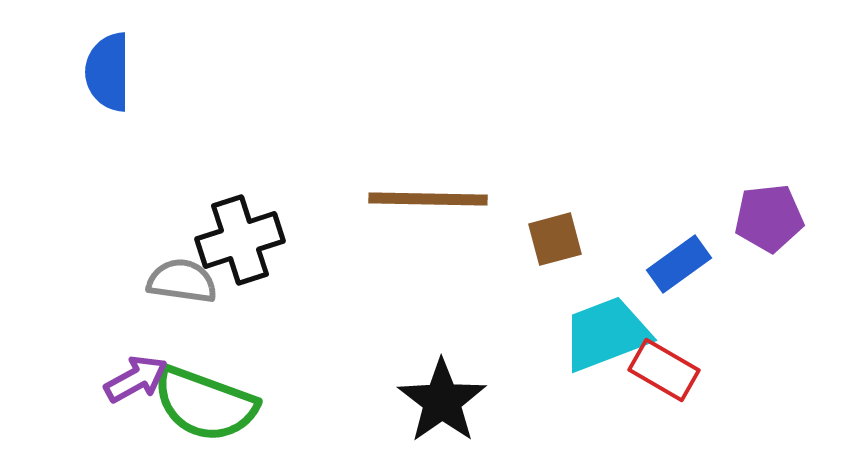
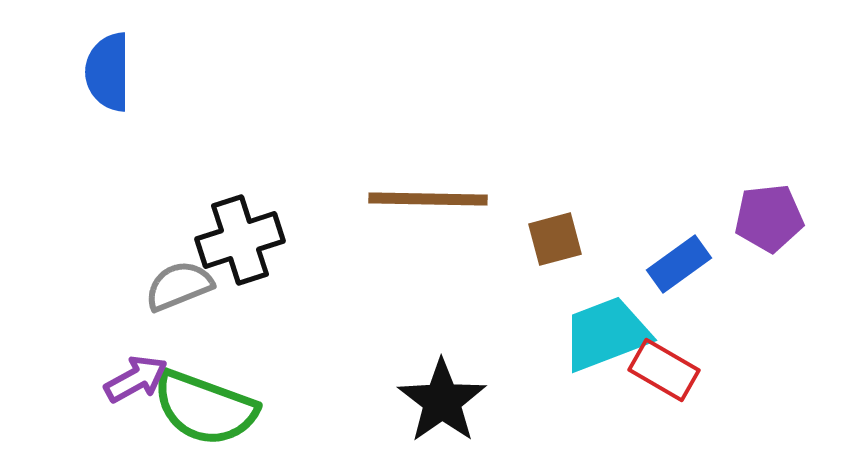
gray semicircle: moved 3 px left, 5 px down; rotated 30 degrees counterclockwise
green semicircle: moved 4 px down
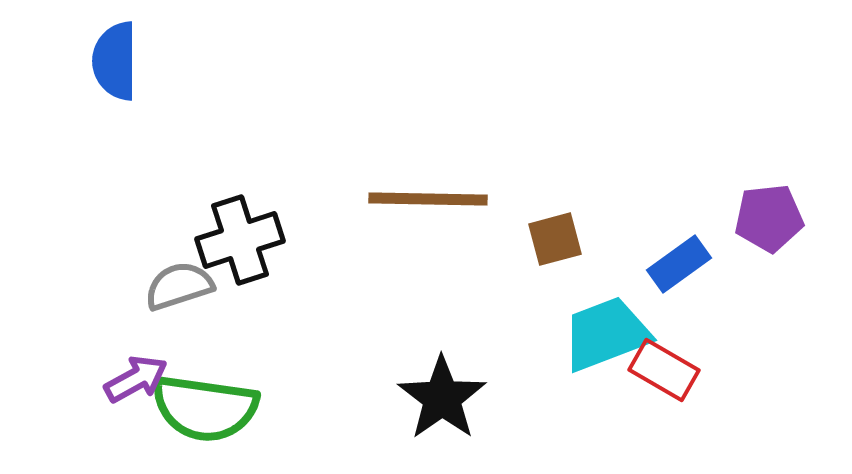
blue semicircle: moved 7 px right, 11 px up
gray semicircle: rotated 4 degrees clockwise
black star: moved 3 px up
green semicircle: rotated 12 degrees counterclockwise
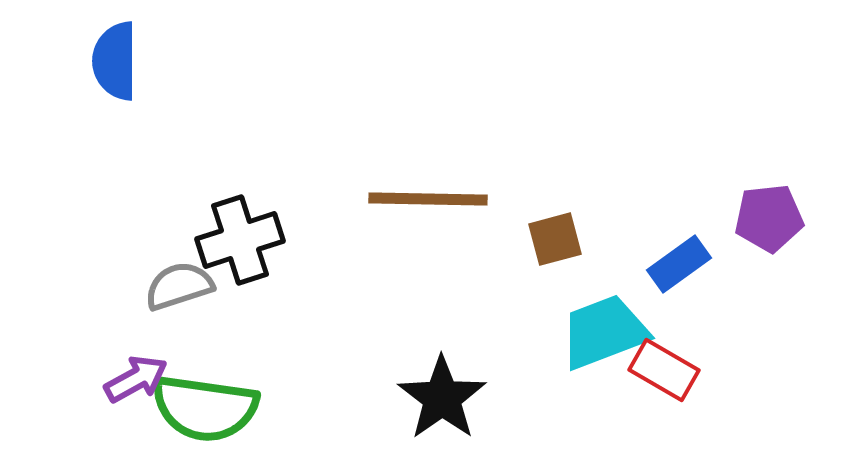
cyan trapezoid: moved 2 px left, 2 px up
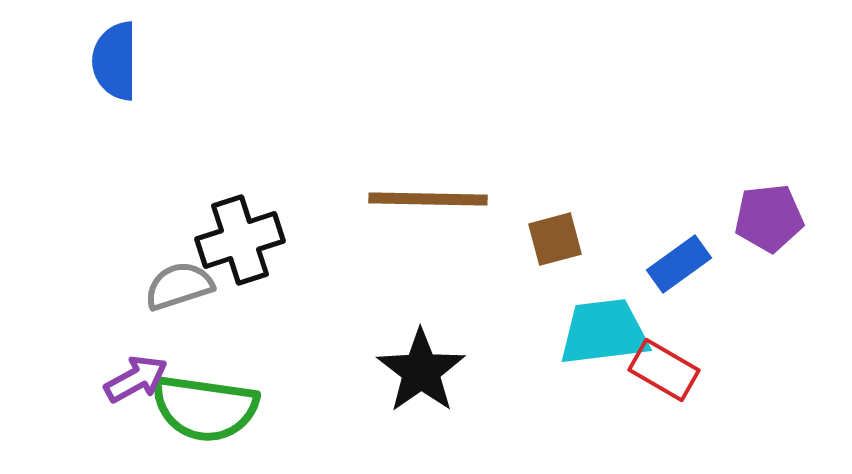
cyan trapezoid: rotated 14 degrees clockwise
black star: moved 21 px left, 27 px up
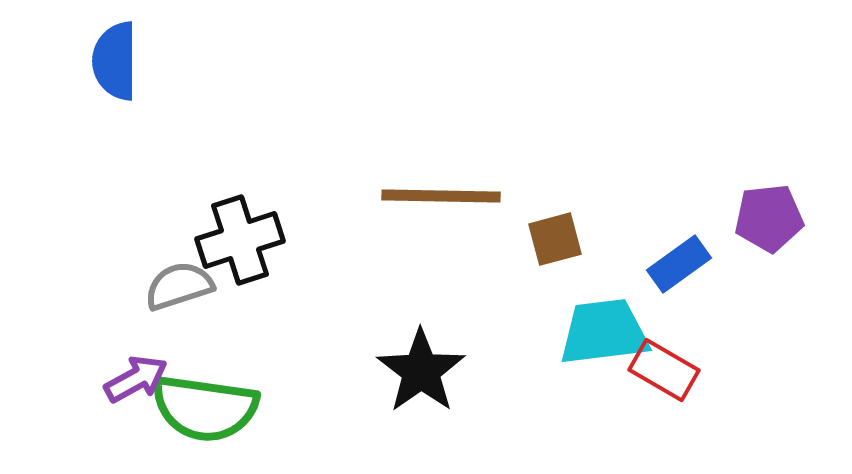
brown line: moved 13 px right, 3 px up
